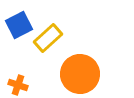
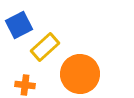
yellow rectangle: moved 3 px left, 9 px down
orange cross: moved 7 px right; rotated 12 degrees counterclockwise
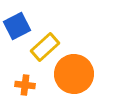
blue square: moved 2 px left, 1 px down
orange circle: moved 6 px left
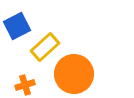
orange cross: rotated 24 degrees counterclockwise
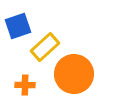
blue square: moved 1 px right; rotated 8 degrees clockwise
orange cross: rotated 18 degrees clockwise
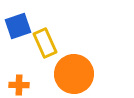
yellow rectangle: moved 4 px up; rotated 72 degrees counterclockwise
orange cross: moved 6 px left
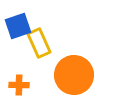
yellow rectangle: moved 6 px left
orange circle: moved 1 px down
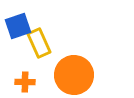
orange cross: moved 6 px right, 3 px up
